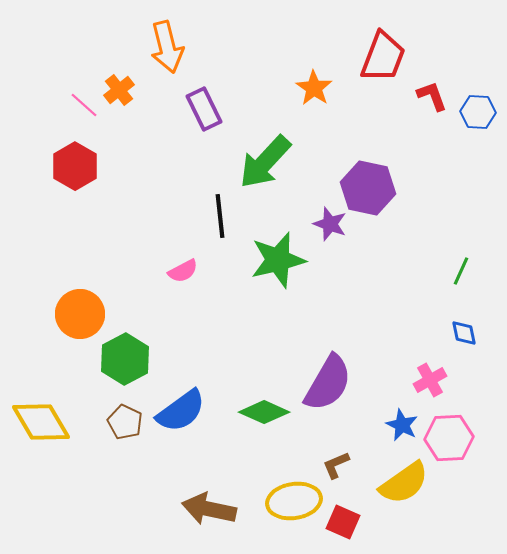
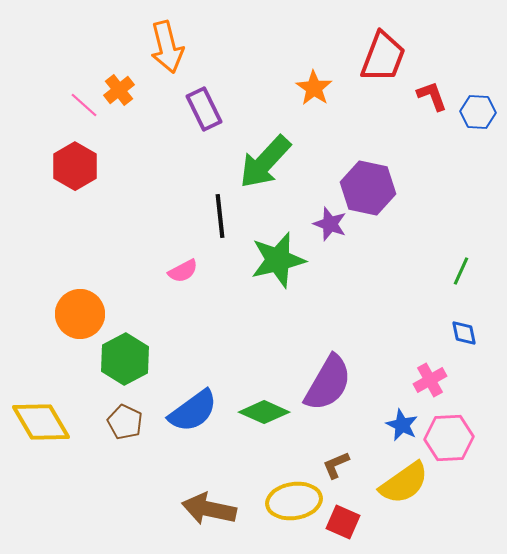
blue semicircle: moved 12 px right
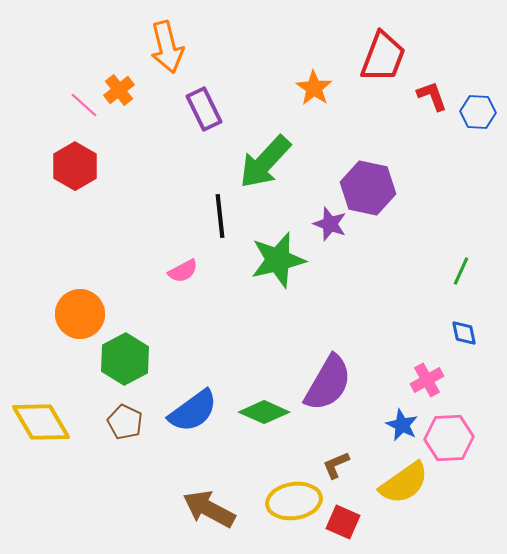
pink cross: moved 3 px left
brown arrow: rotated 16 degrees clockwise
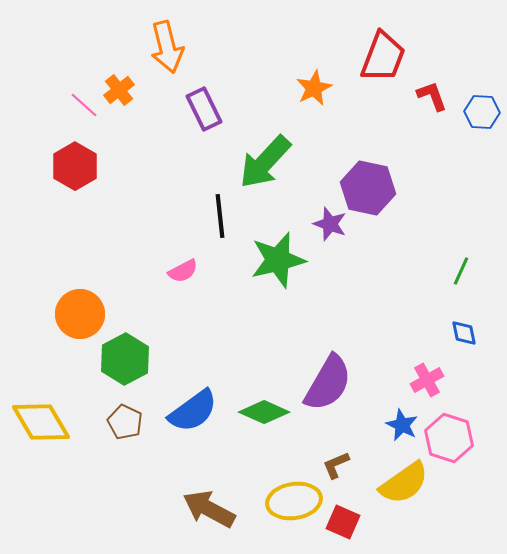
orange star: rotated 12 degrees clockwise
blue hexagon: moved 4 px right
pink hexagon: rotated 21 degrees clockwise
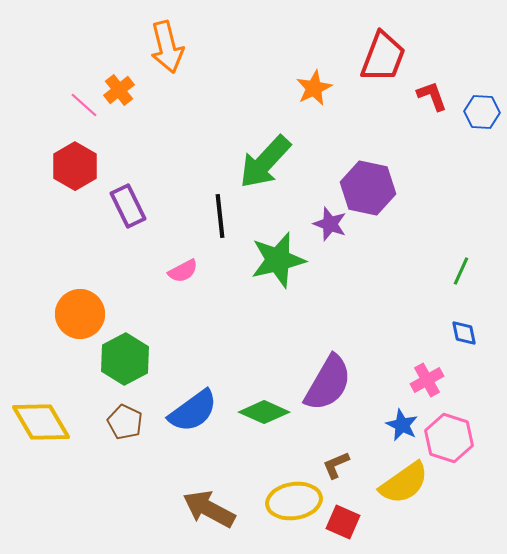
purple rectangle: moved 76 px left, 97 px down
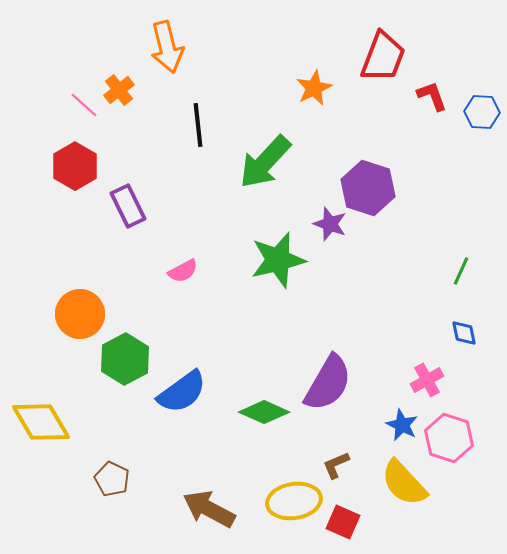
purple hexagon: rotated 6 degrees clockwise
black line: moved 22 px left, 91 px up
blue semicircle: moved 11 px left, 19 px up
brown pentagon: moved 13 px left, 57 px down
yellow semicircle: rotated 82 degrees clockwise
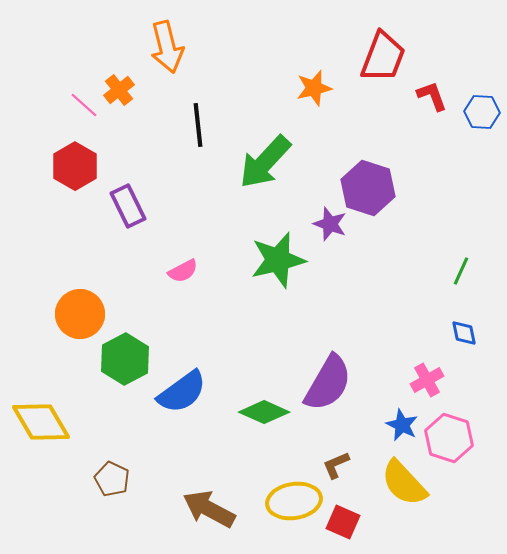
orange star: rotated 12 degrees clockwise
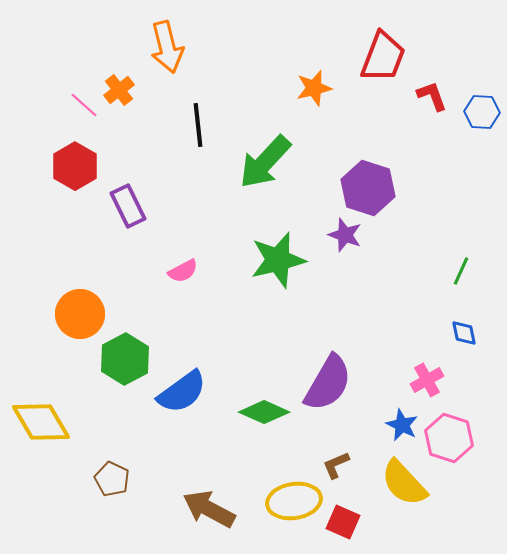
purple star: moved 15 px right, 11 px down
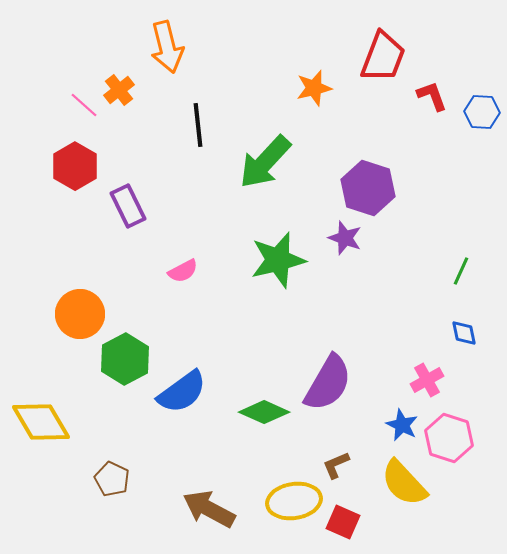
purple star: moved 3 px down
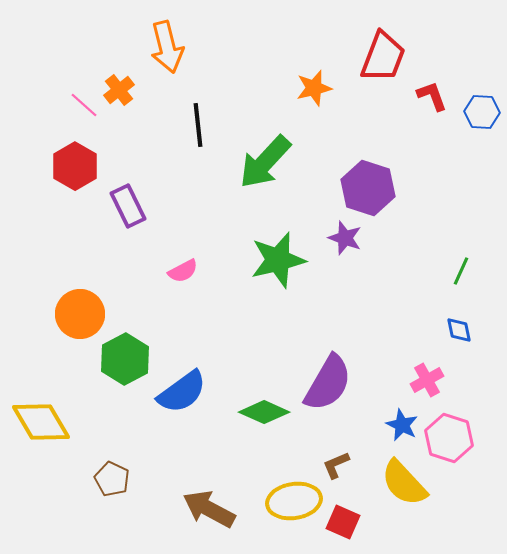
blue diamond: moved 5 px left, 3 px up
